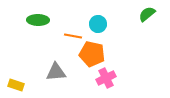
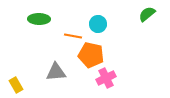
green ellipse: moved 1 px right, 1 px up
orange pentagon: moved 1 px left, 1 px down
yellow rectangle: rotated 42 degrees clockwise
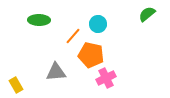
green ellipse: moved 1 px down
orange line: rotated 60 degrees counterclockwise
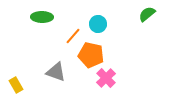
green ellipse: moved 3 px right, 3 px up
gray triangle: rotated 25 degrees clockwise
pink cross: rotated 18 degrees counterclockwise
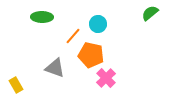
green semicircle: moved 3 px right, 1 px up
gray triangle: moved 1 px left, 4 px up
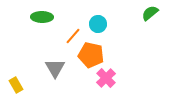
gray triangle: rotated 40 degrees clockwise
